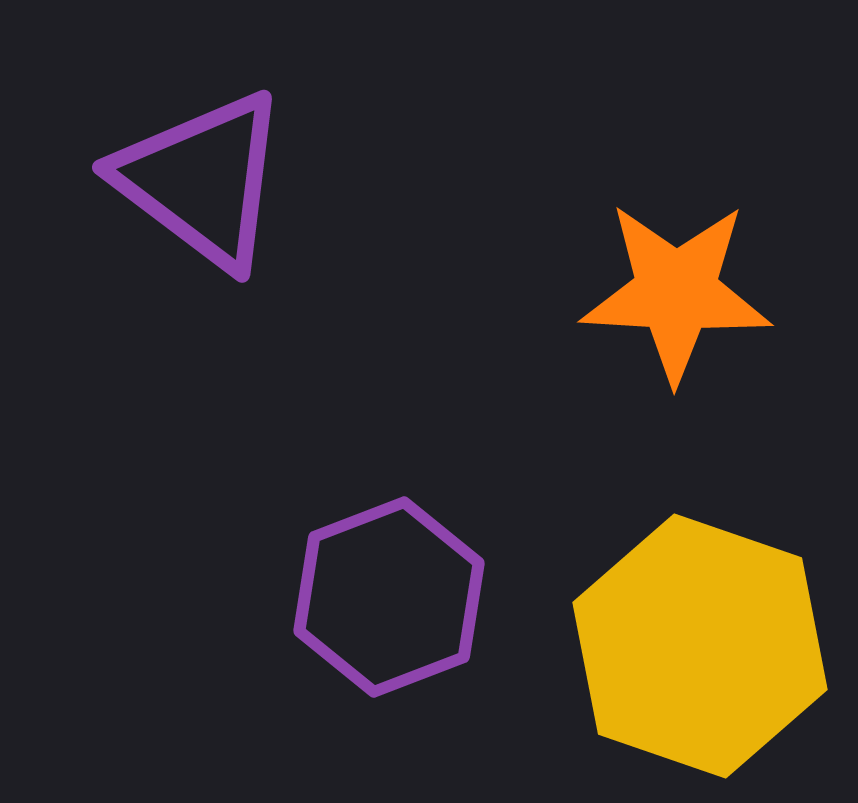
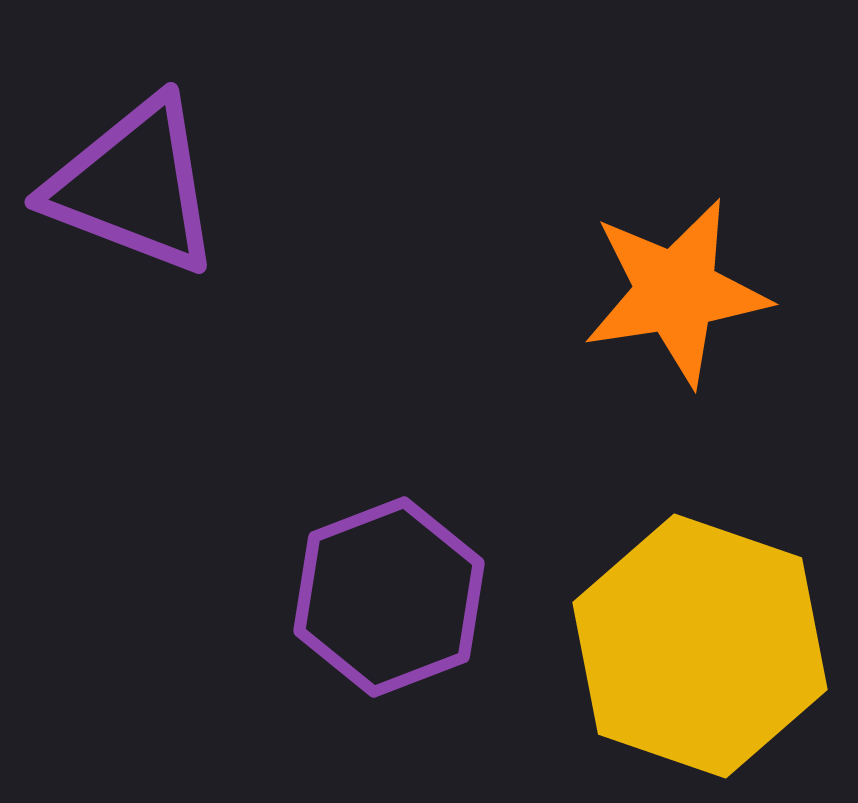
purple triangle: moved 68 px left, 6 px down; rotated 16 degrees counterclockwise
orange star: rotated 12 degrees counterclockwise
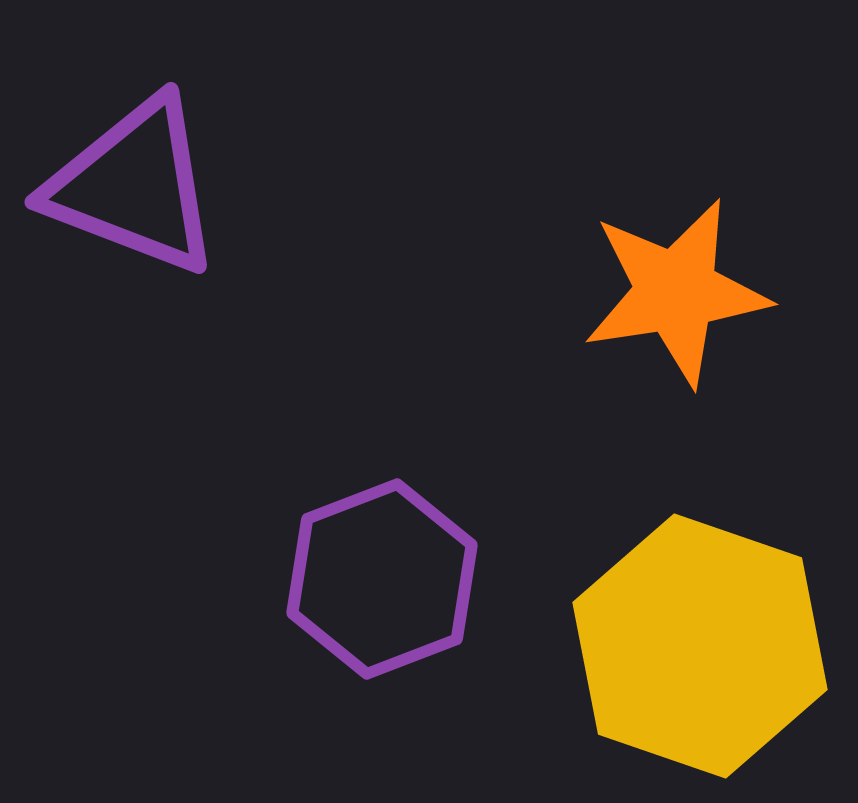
purple hexagon: moved 7 px left, 18 px up
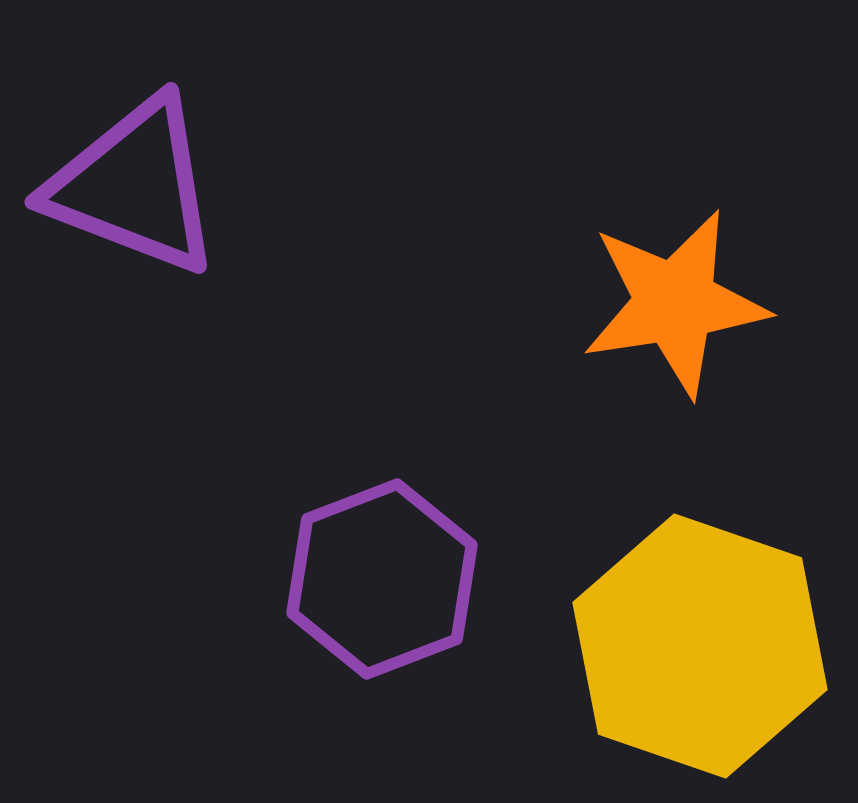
orange star: moved 1 px left, 11 px down
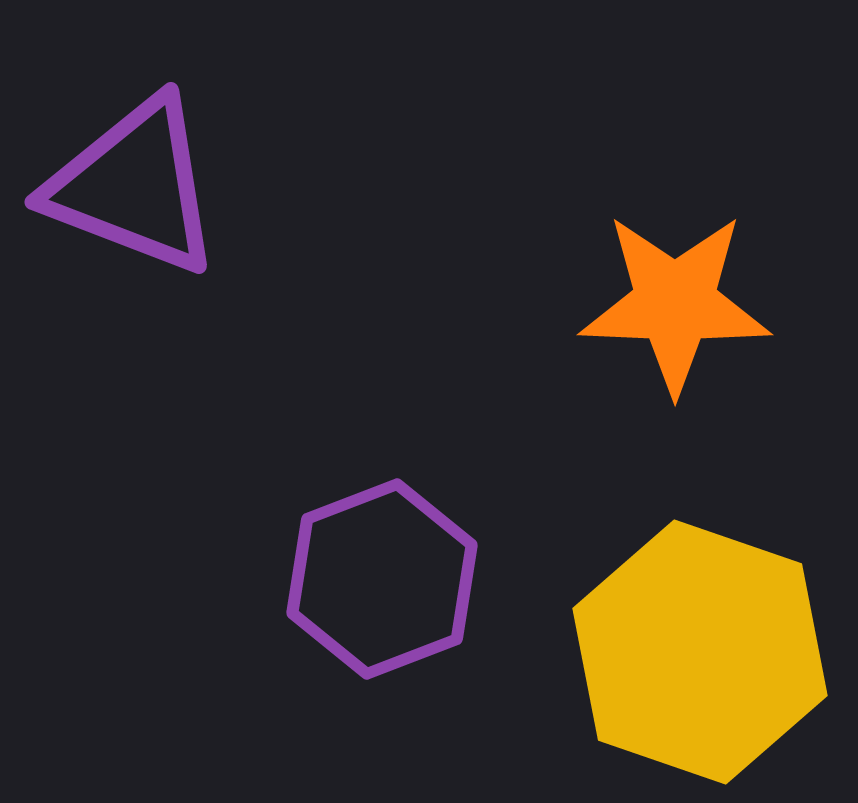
orange star: rotated 11 degrees clockwise
yellow hexagon: moved 6 px down
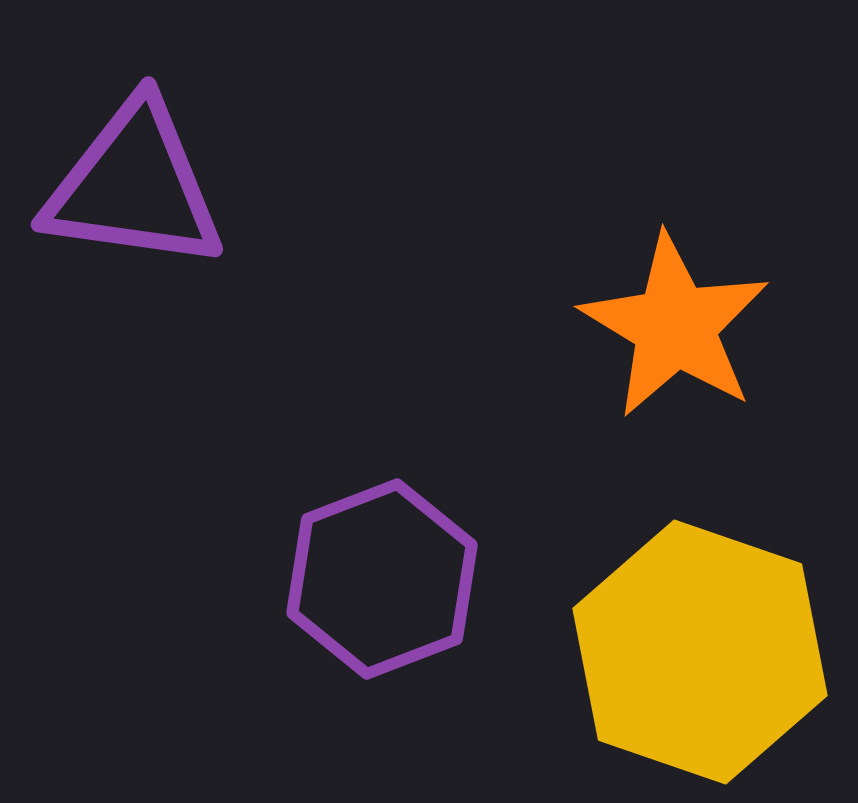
purple triangle: rotated 13 degrees counterclockwise
orange star: moved 23 px down; rotated 29 degrees clockwise
